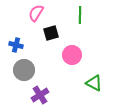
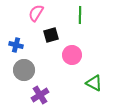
black square: moved 2 px down
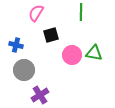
green line: moved 1 px right, 3 px up
green triangle: moved 30 px up; rotated 18 degrees counterclockwise
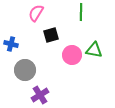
blue cross: moved 5 px left, 1 px up
green triangle: moved 3 px up
gray circle: moved 1 px right
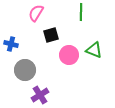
green triangle: rotated 12 degrees clockwise
pink circle: moved 3 px left
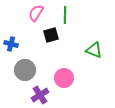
green line: moved 16 px left, 3 px down
pink circle: moved 5 px left, 23 px down
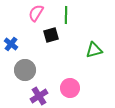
green line: moved 1 px right
blue cross: rotated 24 degrees clockwise
green triangle: rotated 36 degrees counterclockwise
pink circle: moved 6 px right, 10 px down
purple cross: moved 1 px left, 1 px down
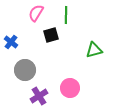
blue cross: moved 2 px up
